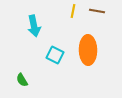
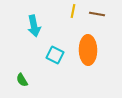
brown line: moved 3 px down
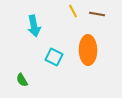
yellow line: rotated 40 degrees counterclockwise
cyan square: moved 1 px left, 2 px down
